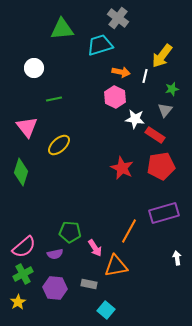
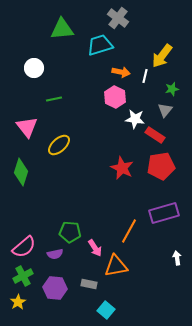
green cross: moved 2 px down
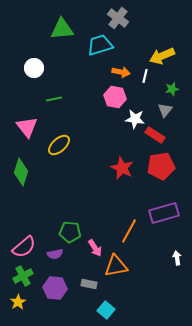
yellow arrow: rotated 30 degrees clockwise
pink hexagon: rotated 15 degrees counterclockwise
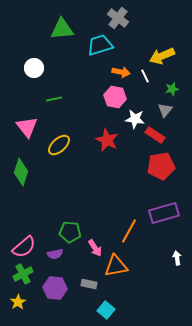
white line: rotated 40 degrees counterclockwise
red star: moved 15 px left, 28 px up
green cross: moved 2 px up
